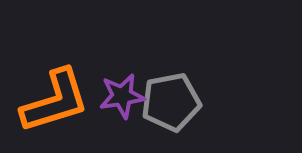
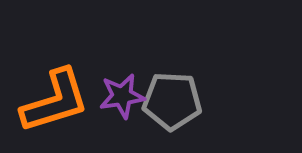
gray pentagon: moved 1 px right, 1 px up; rotated 14 degrees clockwise
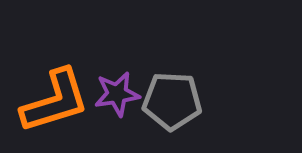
purple star: moved 5 px left, 2 px up
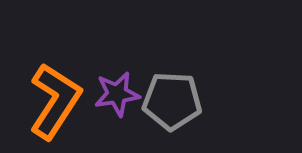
orange L-shape: rotated 40 degrees counterclockwise
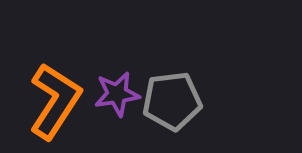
gray pentagon: rotated 10 degrees counterclockwise
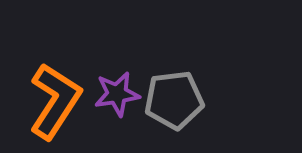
gray pentagon: moved 2 px right, 1 px up
